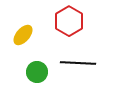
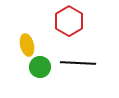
yellow ellipse: moved 4 px right, 10 px down; rotated 55 degrees counterclockwise
green circle: moved 3 px right, 5 px up
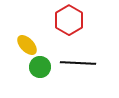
red hexagon: moved 1 px up
yellow ellipse: rotated 30 degrees counterclockwise
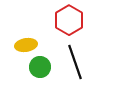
yellow ellipse: moved 1 px left; rotated 55 degrees counterclockwise
black line: moved 3 px left, 1 px up; rotated 68 degrees clockwise
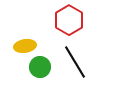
yellow ellipse: moved 1 px left, 1 px down
black line: rotated 12 degrees counterclockwise
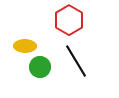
yellow ellipse: rotated 10 degrees clockwise
black line: moved 1 px right, 1 px up
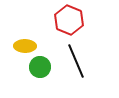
red hexagon: rotated 8 degrees counterclockwise
black line: rotated 8 degrees clockwise
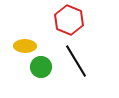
black line: rotated 8 degrees counterclockwise
green circle: moved 1 px right
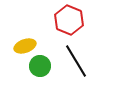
yellow ellipse: rotated 20 degrees counterclockwise
green circle: moved 1 px left, 1 px up
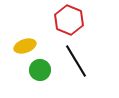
green circle: moved 4 px down
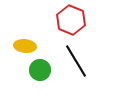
red hexagon: moved 2 px right
yellow ellipse: rotated 25 degrees clockwise
